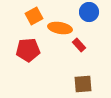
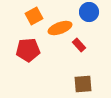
orange ellipse: rotated 30 degrees counterclockwise
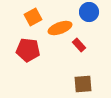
orange square: moved 1 px left, 1 px down
red pentagon: rotated 10 degrees clockwise
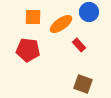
orange square: rotated 30 degrees clockwise
orange ellipse: moved 1 px right, 4 px up; rotated 15 degrees counterclockwise
brown square: rotated 24 degrees clockwise
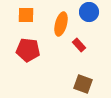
orange square: moved 7 px left, 2 px up
orange ellipse: rotated 40 degrees counterclockwise
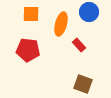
orange square: moved 5 px right, 1 px up
